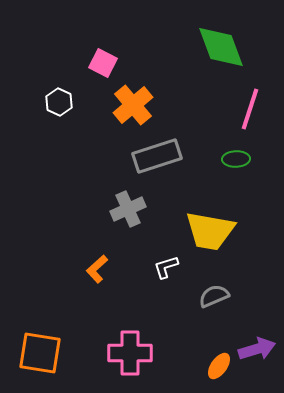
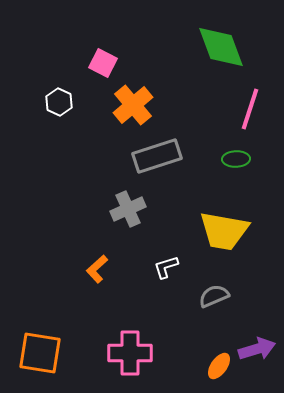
yellow trapezoid: moved 14 px right
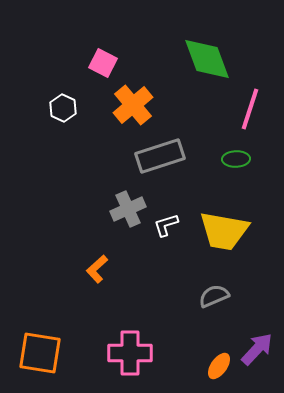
green diamond: moved 14 px left, 12 px down
white hexagon: moved 4 px right, 6 px down
gray rectangle: moved 3 px right
white L-shape: moved 42 px up
purple arrow: rotated 30 degrees counterclockwise
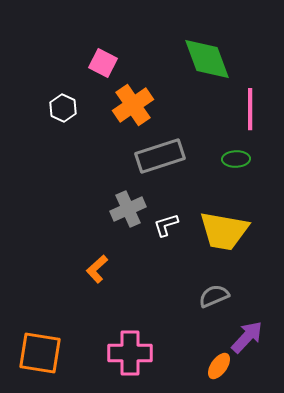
orange cross: rotated 6 degrees clockwise
pink line: rotated 18 degrees counterclockwise
purple arrow: moved 10 px left, 12 px up
